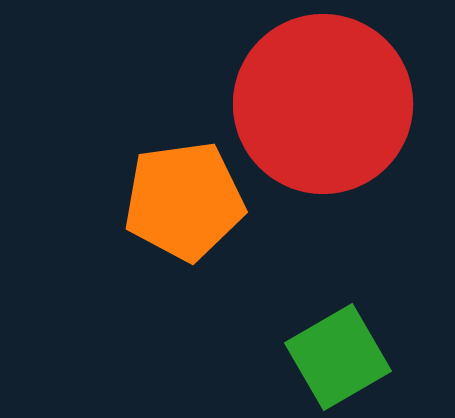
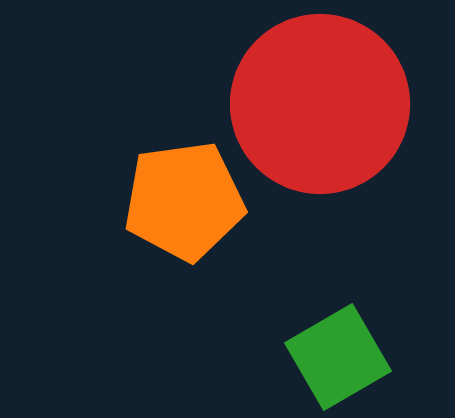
red circle: moved 3 px left
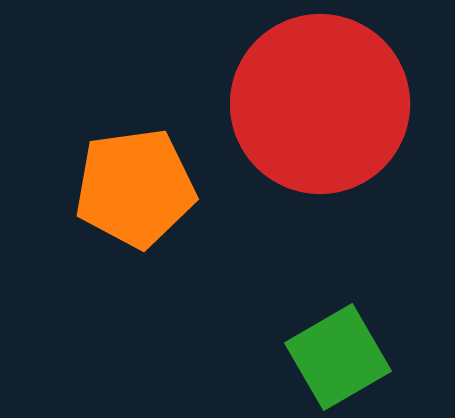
orange pentagon: moved 49 px left, 13 px up
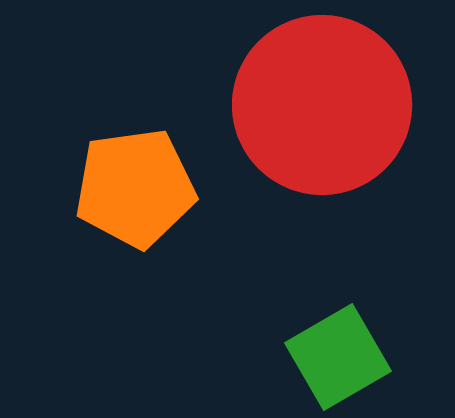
red circle: moved 2 px right, 1 px down
